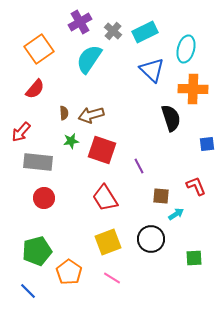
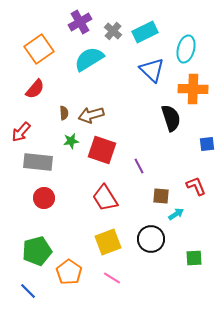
cyan semicircle: rotated 24 degrees clockwise
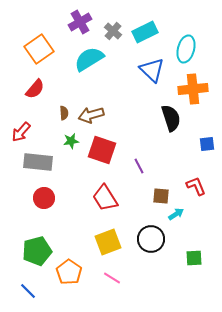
orange cross: rotated 8 degrees counterclockwise
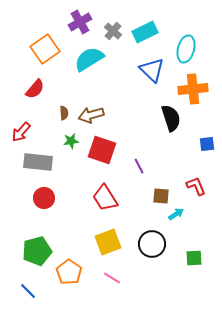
orange square: moved 6 px right
black circle: moved 1 px right, 5 px down
